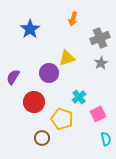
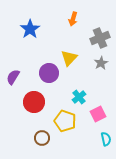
yellow triangle: moved 2 px right; rotated 30 degrees counterclockwise
yellow pentagon: moved 3 px right, 2 px down
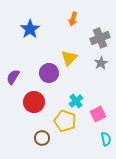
cyan cross: moved 3 px left, 4 px down
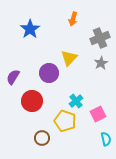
red circle: moved 2 px left, 1 px up
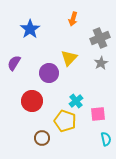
purple semicircle: moved 1 px right, 14 px up
pink square: rotated 21 degrees clockwise
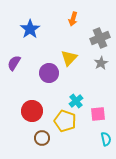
red circle: moved 10 px down
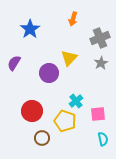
cyan semicircle: moved 3 px left
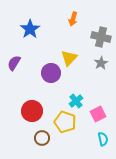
gray cross: moved 1 px right, 1 px up; rotated 36 degrees clockwise
purple circle: moved 2 px right
pink square: rotated 21 degrees counterclockwise
yellow pentagon: moved 1 px down
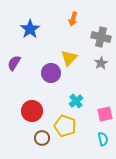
pink square: moved 7 px right; rotated 14 degrees clockwise
yellow pentagon: moved 4 px down
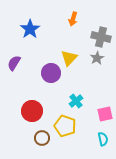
gray star: moved 4 px left, 5 px up
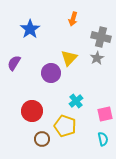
brown circle: moved 1 px down
